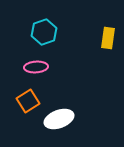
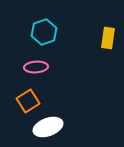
white ellipse: moved 11 px left, 8 px down
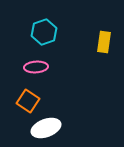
yellow rectangle: moved 4 px left, 4 px down
orange square: rotated 25 degrees counterclockwise
white ellipse: moved 2 px left, 1 px down
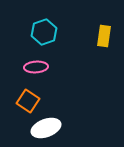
yellow rectangle: moved 6 px up
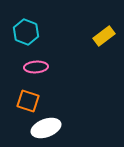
cyan hexagon: moved 18 px left; rotated 20 degrees counterclockwise
yellow rectangle: rotated 45 degrees clockwise
orange square: rotated 15 degrees counterclockwise
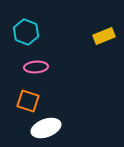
yellow rectangle: rotated 15 degrees clockwise
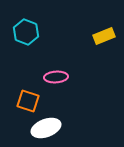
pink ellipse: moved 20 px right, 10 px down
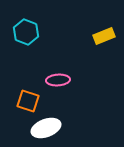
pink ellipse: moved 2 px right, 3 px down
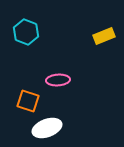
white ellipse: moved 1 px right
